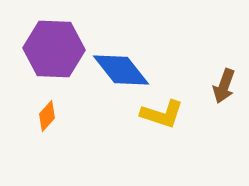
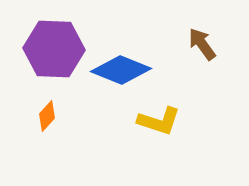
blue diamond: rotated 30 degrees counterclockwise
brown arrow: moved 22 px left, 42 px up; rotated 124 degrees clockwise
yellow L-shape: moved 3 px left, 7 px down
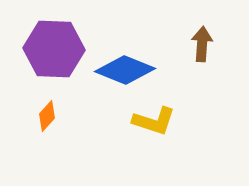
brown arrow: rotated 40 degrees clockwise
blue diamond: moved 4 px right
yellow L-shape: moved 5 px left
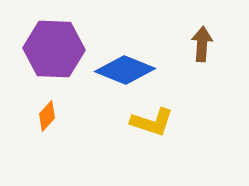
yellow L-shape: moved 2 px left, 1 px down
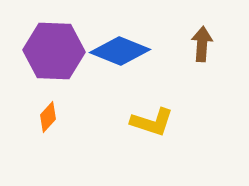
purple hexagon: moved 2 px down
blue diamond: moved 5 px left, 19 px up
orange diamond: moved 1 px right, 1 px down
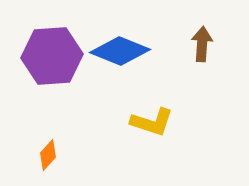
purple hexagon: moved 2 px left, 5 px down; rotated 6 degrees counterclockwise
orange diamond: moved 38 px down
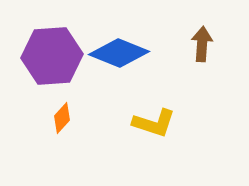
blue diamond: moved 1 px left, 2 px down
yellow L-shape: moved 2 px right, 1 px down
orange diamond: moved 14 px right, 37 px up
